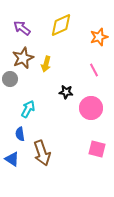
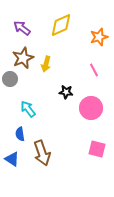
cyan arrow: rotated 66 degrees counterclockwise
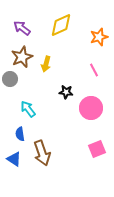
brown star: moved 1 px left, 1 px up
pink square: rotated 36 degrees counterclockwise
blue triangle: moved 2 px right
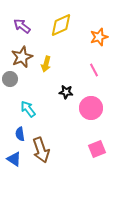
purple arrow: moved 2 px up
brown arrow: moved 1 px left, 3 px up
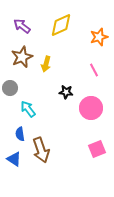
gray circle: moved 9 px down
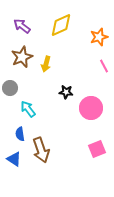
pink line: moved 10 px right, 4 px up
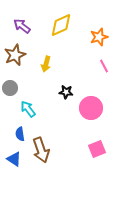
brown star: moved 7 px left, 2 px up
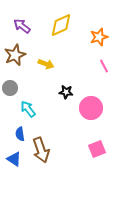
yellow arrow: rotated 84 degrees counterclockwise
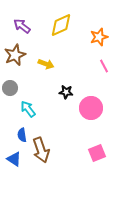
blue semicircle: moved 2 px right, 1 px down
pink square: moved 4 px down
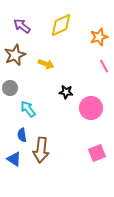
brown arrow: rotated 25 degrees clockwise
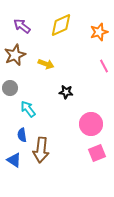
orange star: moved 5 px up
pink circle: moved 16 px down
blue triangle: moved 1 px down
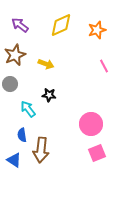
purple arrow: moved 2 px left, 1 px up
orange star: moved 2 px left, 2 px up
gray circle: moved 4 px up
black star: moved 17 px left, 3 px down
